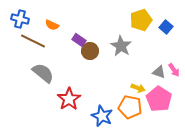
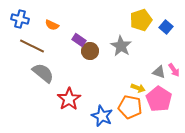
brown line: moved 1 px left, 5 px down
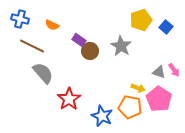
gray semicircle: rotated 10 degrees clockwise
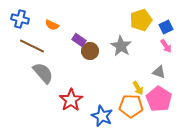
blue square: rotated 24 degrees clockwise
pink arrow: moved 8 px left, 24 px up
yellow arrow: rotated 40 degrees clockwise
red star: moved 2 px right, 1 px down
orange pentagon: moved 1 px right, 1 px up; rotated 10 degrees counterclockwise
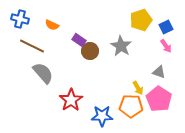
blue star: rotated 25 degrees counterclockwise
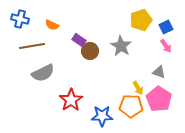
brown line: rotated 35 degrees counterclockwise
gray semicircle: rotated 105 degrees clockwise
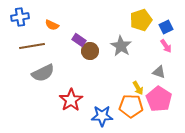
blue cross: moved 2 px up; rotated 24 degrees counterclockwise
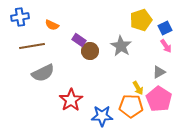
blue square: moved 1 px left, 1 px down
gray triangle: rotated 48 degrees counterclockwise
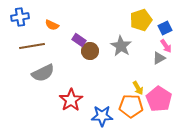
gray triangle: moved 14 px up
